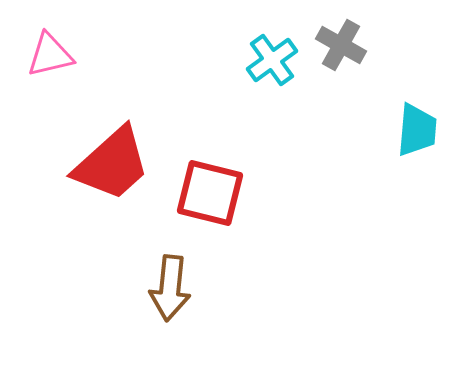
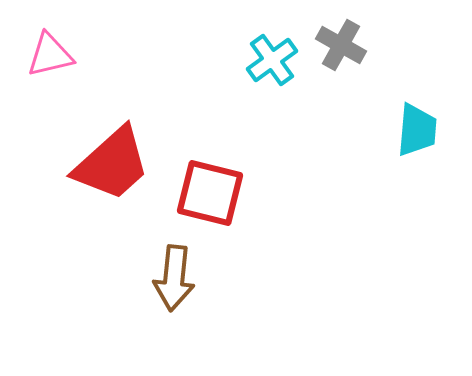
brown arrow: moved 4 px right, 10 px up
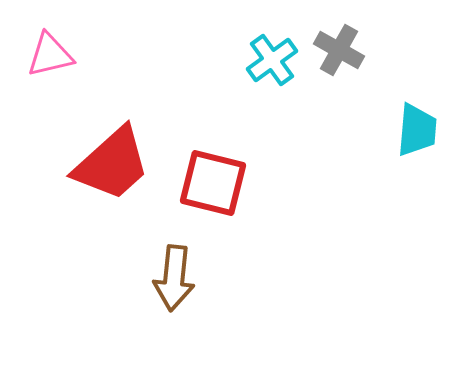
gray cross: moved 2 px left, 5 px down
red square: moved 3 px right, 10 px up
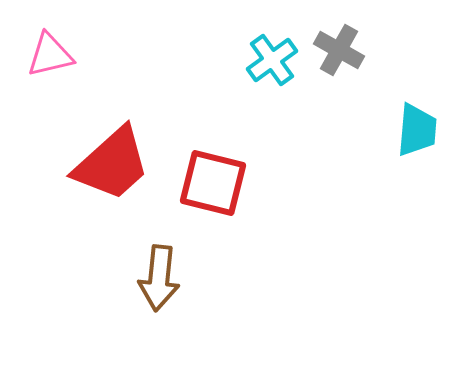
brown arrow: moved 15 px left
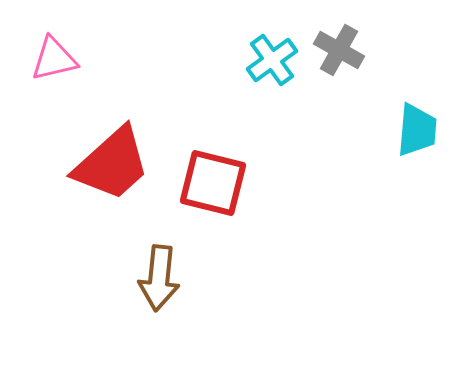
pink triangle: moved 4 px right, 4 px down
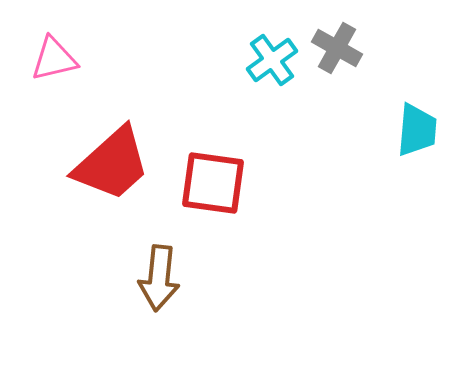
gray cross: moved 2 px left, 2 px up
red square: rotated 6 degrees counterclockwise
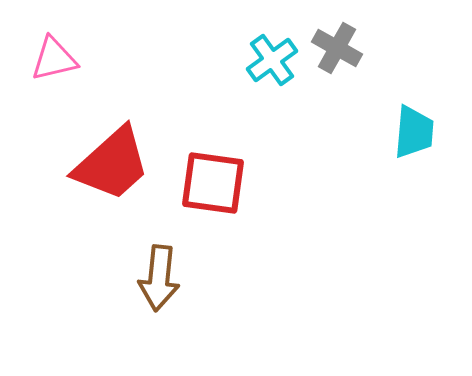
cyan trapezoid: moved 3 px left, 2 px down
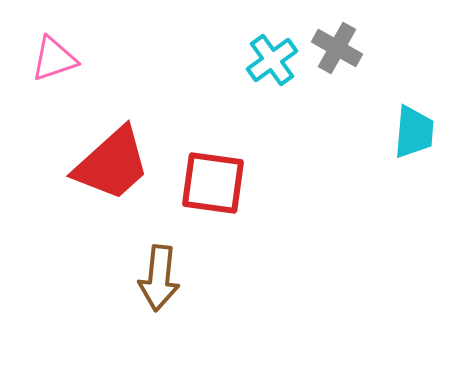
pink triangle: rotated 6 degrees counterclockwise
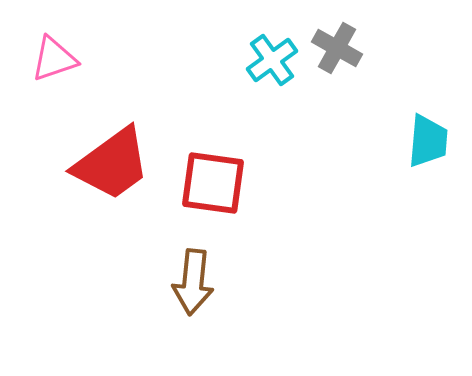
cyan trapezoid: moved 14 px right, 9 px down
red trapezoid: rotated 6 degrees clockwise
brown arrow: moved 34 px right, 4 px down
